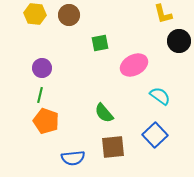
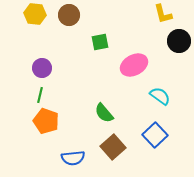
green square: moved 1 px up
brown square: rotated 35 degrees counterclockwise
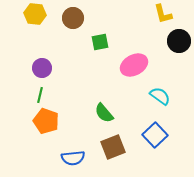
brown circle: moved 4 px right, 3 px down
brown square: rotated 20 degrees clockwise
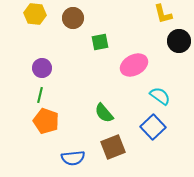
blue square: moved 2 px left, 8 px up
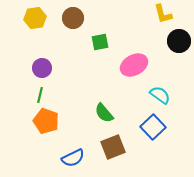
yellow hexagon: moved 4 px down; rotated 15 degrees counterclockwise
cyan semicircle: moved 1 px up
blue semicircle: rotated 20 degrees counterclockwise
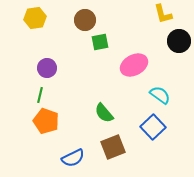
brown circle: moved 12 px right, 2 px down
purple circle: moved 5 px right
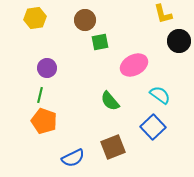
green semicircle: moved 6 px right, 12 px up
orange pentagon: moved 2 px left
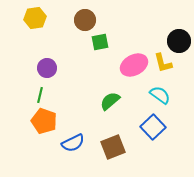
yellow L-shape: moved 49 px down
green semicircle: rotated 90 degrees clockwise
blue semicircle: moved 15 px up
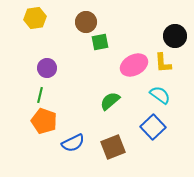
brown circle: moved 1 px right, 2 px down
black circle: moved 4 px left, 5 px up
yellow L-shape: rotated 10 degrees clockwise
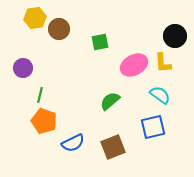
brown circle: moved 27 px left, 7 px down
purple circle: moved 24 px left
blue square: rotated 30 degrees clockwise
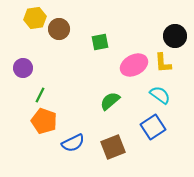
green line: rotated 14 degrees clockwise
blue square: rotated 20 degrees counterclockwise
